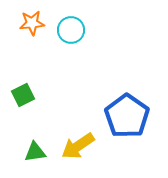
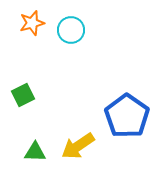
orange star: rotated 10 degrees counterclockwise
green triangle: rotated 10 degrees clockwise
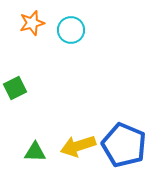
green square: moved 8 px left, 7 px up
blue pentagon: moved 3 px left, 29 px down; rotated 12 degrees counterclockwise
yellow arrow: rotated 16 degrees clockwise
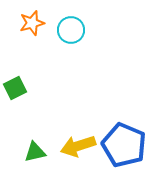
green triangle: rotated 15 degrees counterclockwise
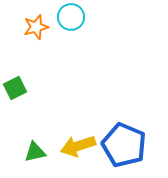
orange star: moved 4 px right, 4 px down
cyan circle: moved 13 px up
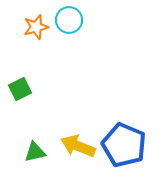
cyan circle: moved 2 px left, 3 px down
green square: moved 5 px right, 1 px down
yellow arrow: rotated 40 degrees clockwise
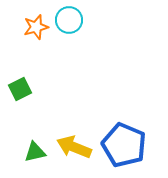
yellow arrow: moved 4 px left, 1 px down
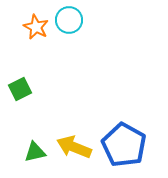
orange star: rotated 30 degrees counterclockwise
blue pentagon: rotated 6 degrees clockwise
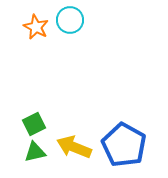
cyan circle: moved 1 px right
green square: moved 14 px right, 35 px down
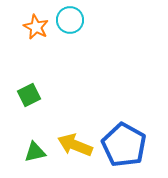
green square: moved 5 px left, 29 px up
yellow arrow: moved 1 px right, 2 px up
